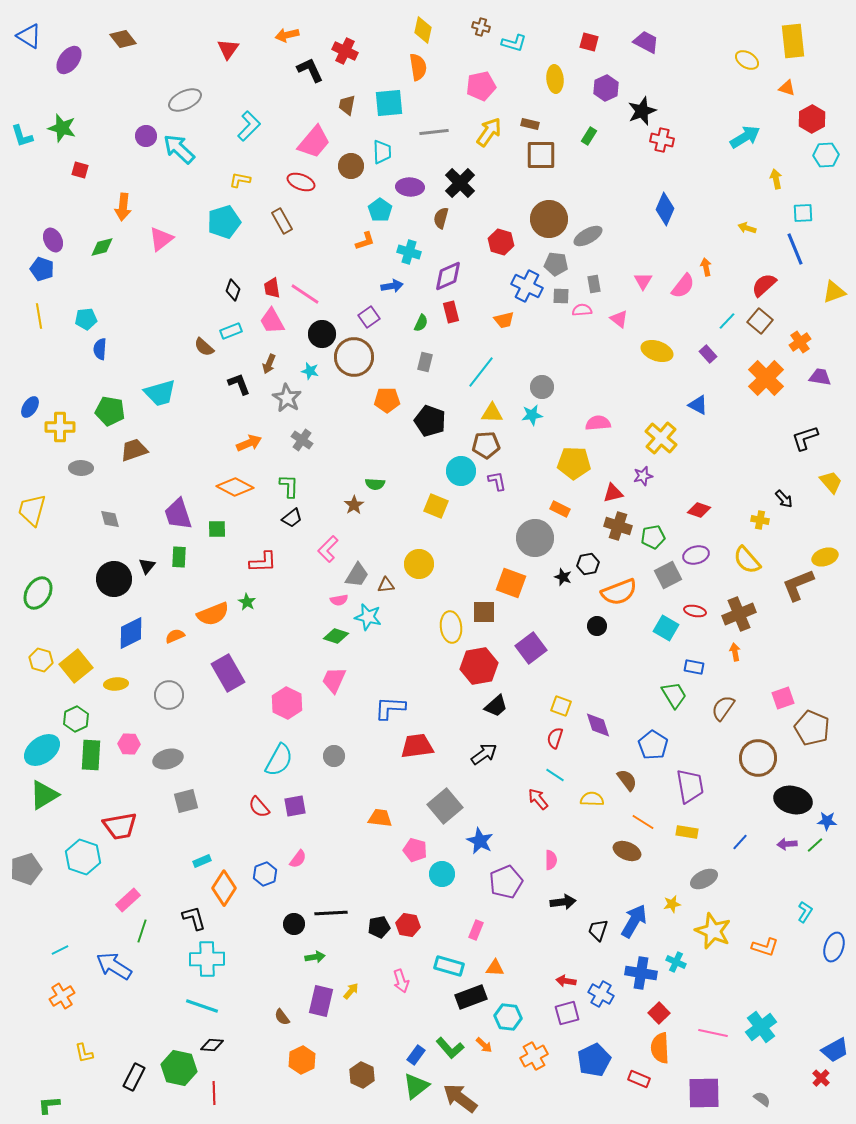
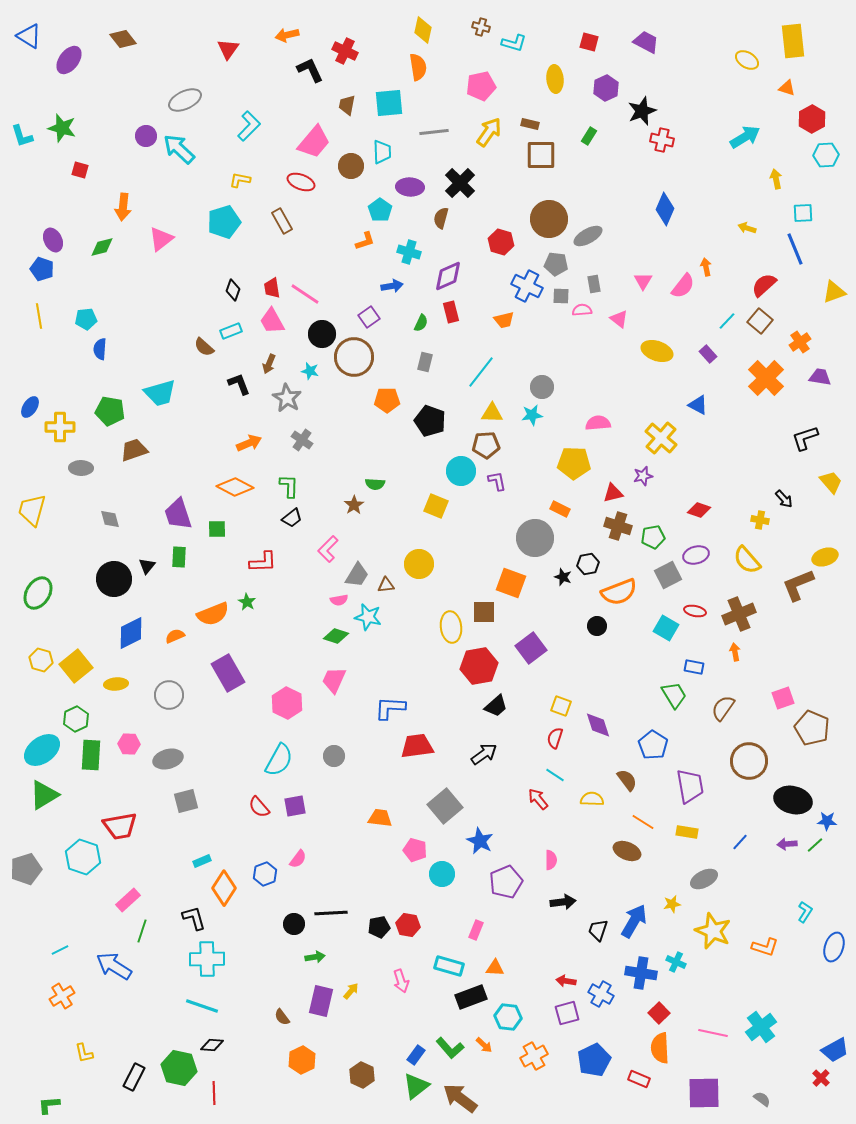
brown circle at (758, 758): moved 9 px left, 3 px down
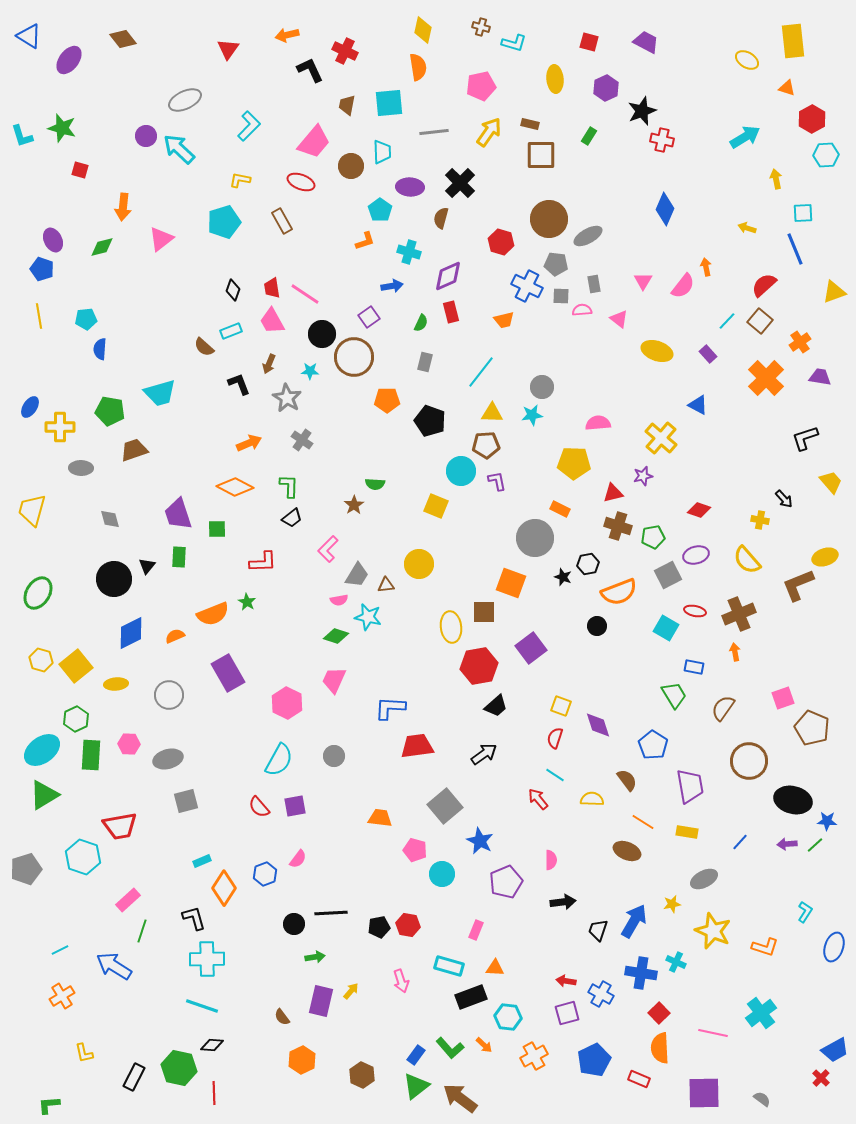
cyan star at (310, 371): rotated 12 degrees counterclockwise
cyan cross at (761, 1027): moved 14 px up
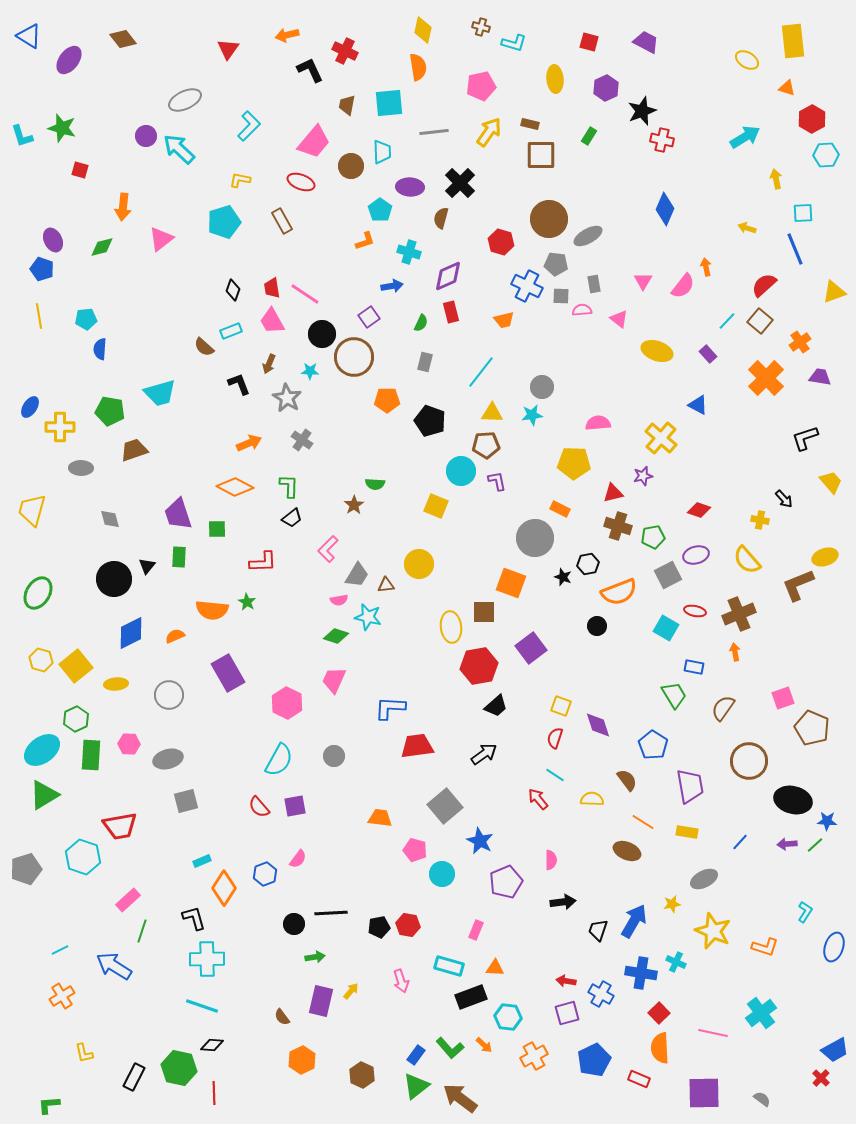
orange semicircle at (213, 614): moved 1 px left, 4 px up; rotated 28 degrees clockwise
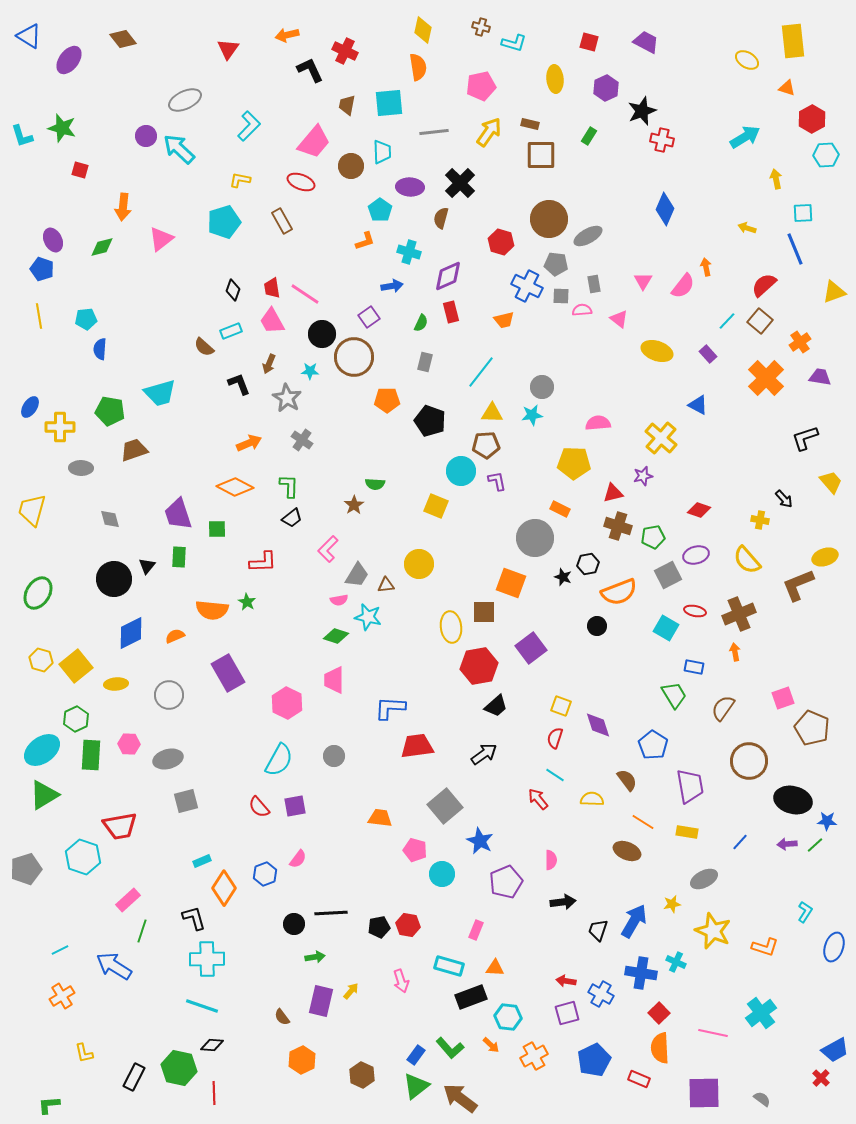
pink trapezoid at (334, 680): rotated 24 degrees counterclockwise
orange arrow at (484, 1045): moved 7 px right
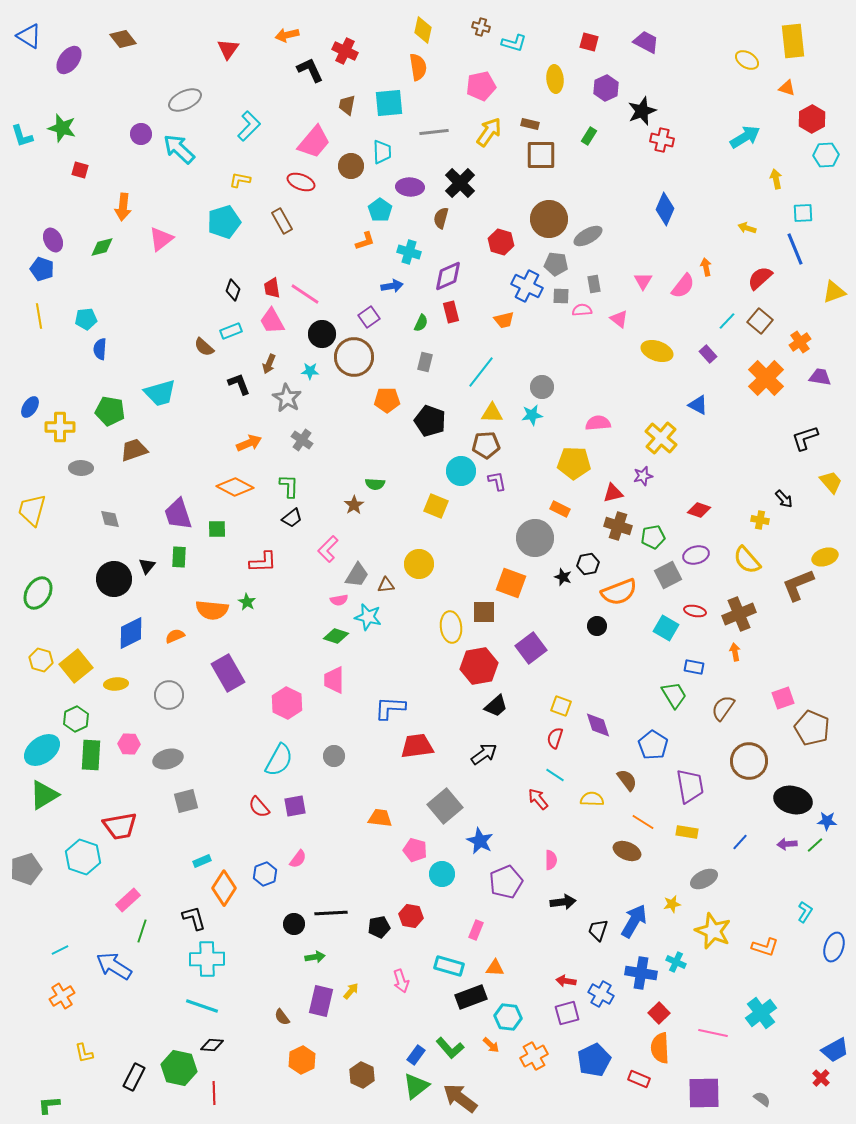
purple circle at (146, 136): moved 5 px left, 2 px up
red semicircle at (764, 285): moved 4 px left, 7 px up
red hexagon at (408, 925): moved 3 px right, 9 px up
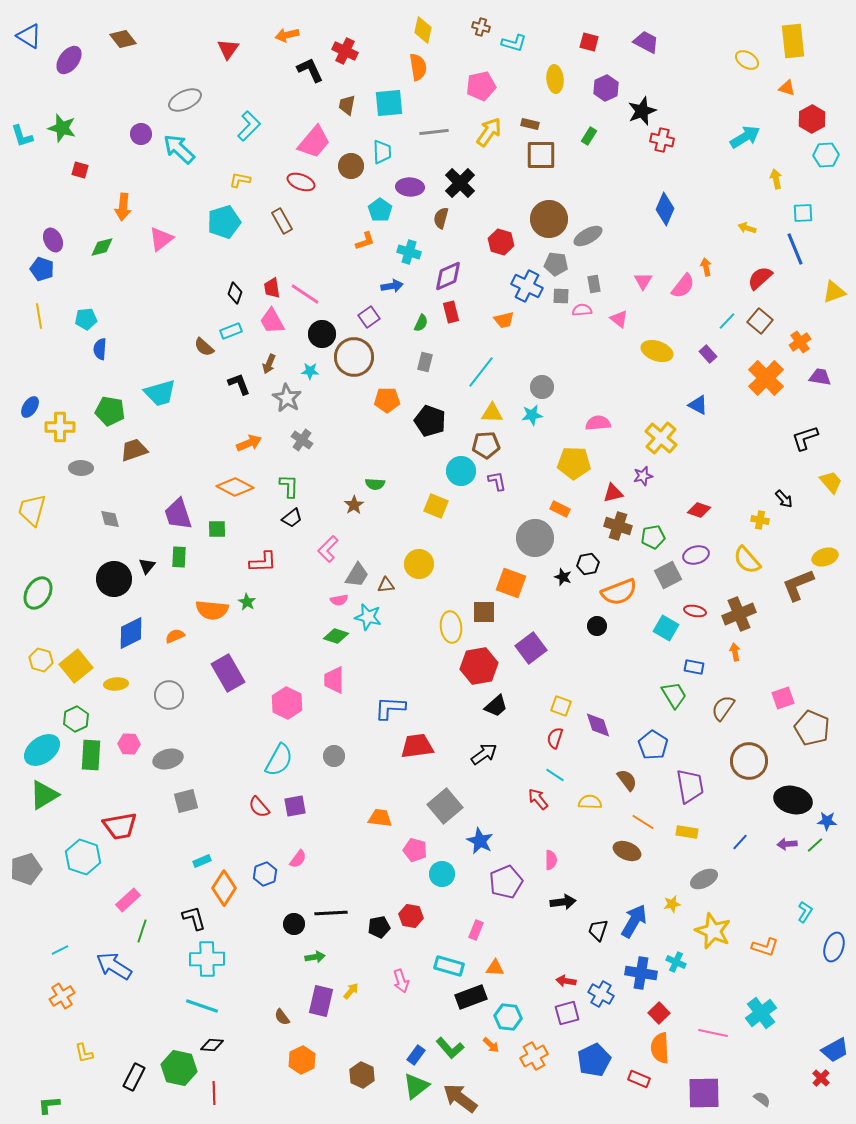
black diamond at (233, 290): moved 2 px right, 3 px down
yellow semicircle at (592, 799): moved 2 px left, 3 px down
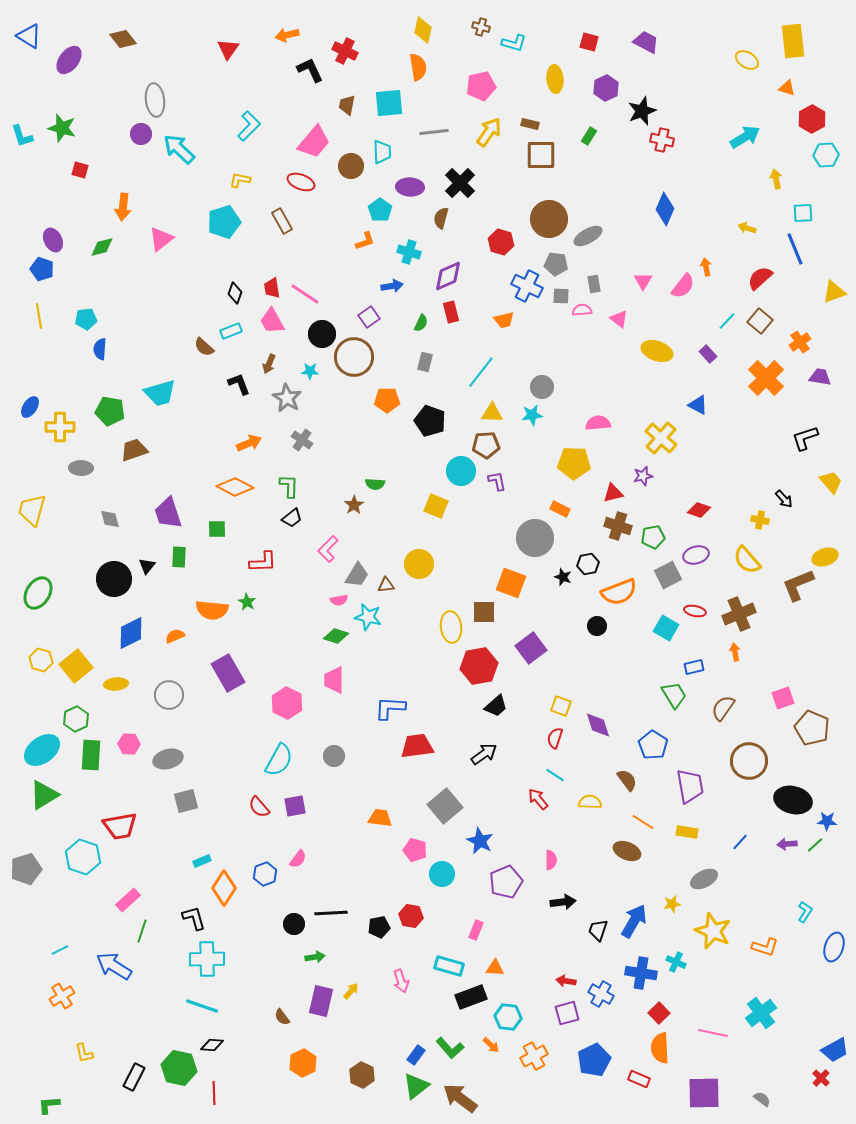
gray ellipse at (185, 100): moved 30 px left; rotated 72 degrees counterclockwise
purple trapezoid at (178, 514): moved 10 px left, 1 px up
blue rectangle at (694, 667): rotated 24 degrees counterclockwise
orange hexagon at (302, 1060): moved 1 px right, 3 px down
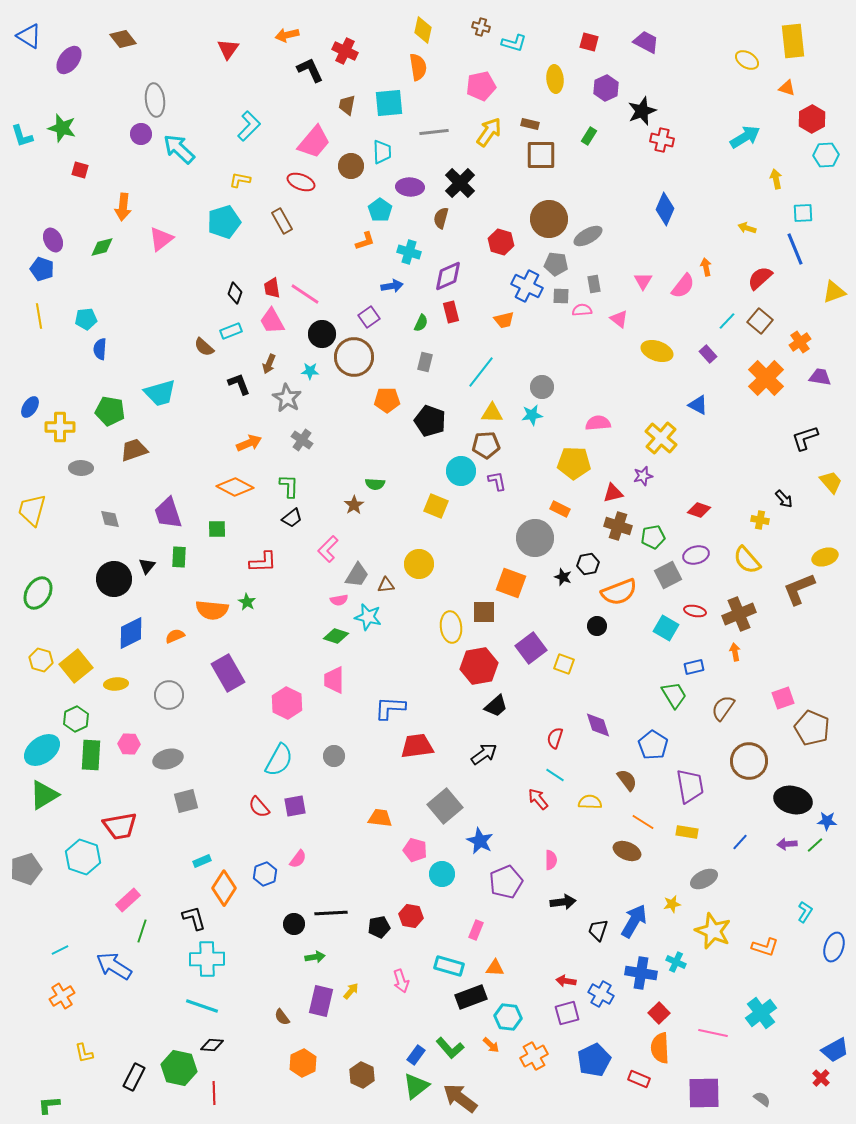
brown L-shape at (798, 585): moved 1 px right, 4 px down
yellow square at (561, 706): moved 3 px right, 42 px up
